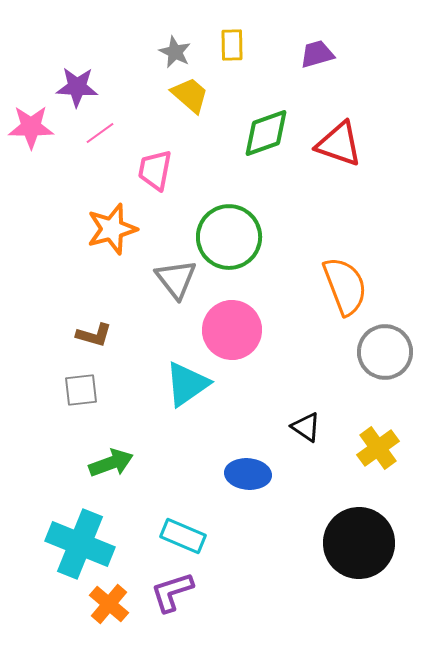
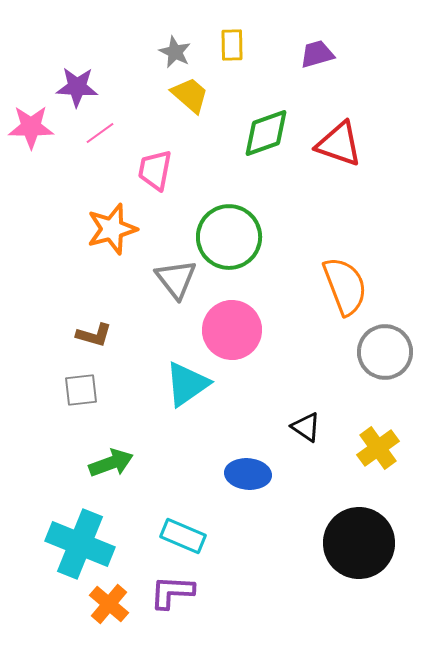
purple L-shape: rotated 21 degrees clockwise
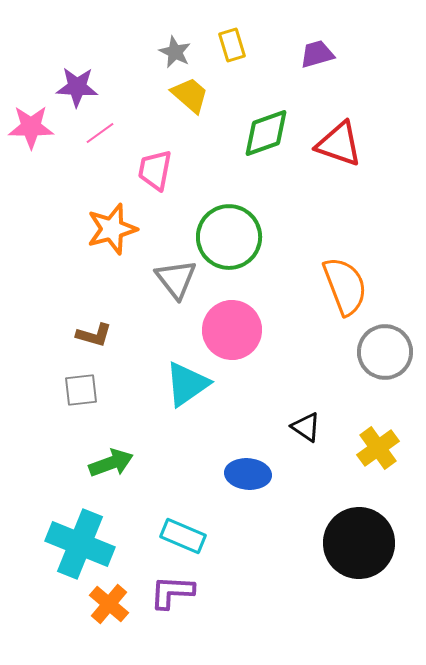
yellow rectangle: rotated 16 degrees counterclockwise
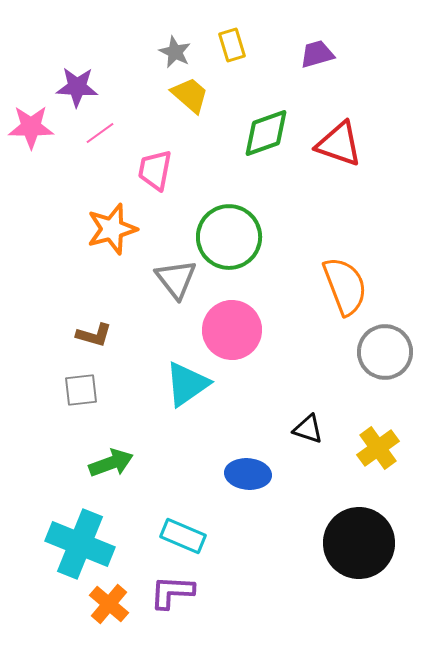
black triangle: moved 2 px right, 2 px down; rotated 16 degrees counterclockwise
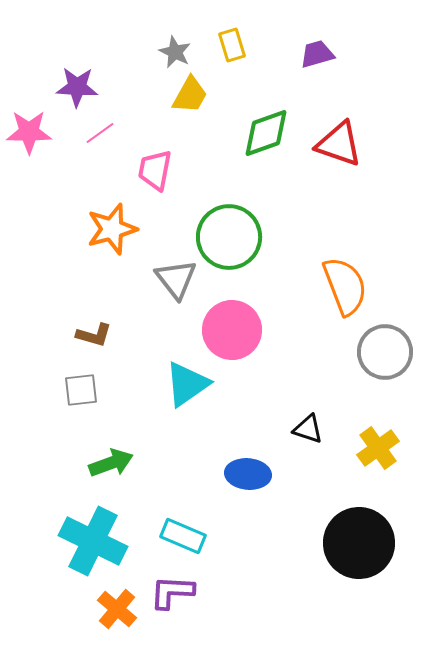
yellow trapezoid: rotated 78 degrees clockwise
pink star: moved 2 px left, 5 px down
cyan cross: moved 13 px right, 3 px up; rotated 4 degrees clockwise
orange cross: moved 8 px right, 5 px down
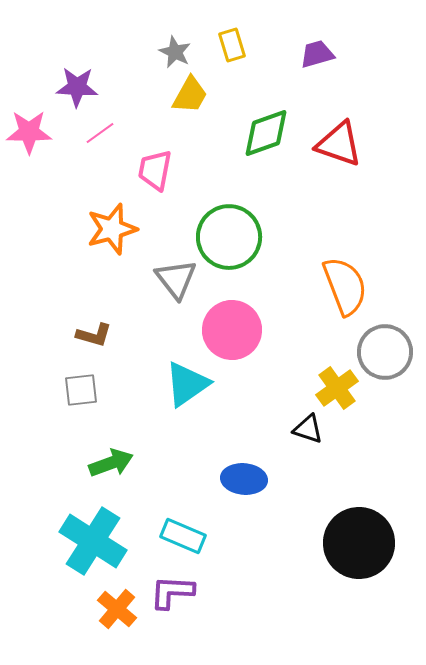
yellow cross: moved 41 px left, 60 px up
blue ellipse: moved 4 px left, 5 px down
cyan cross: rotated 6 degrees clockwise
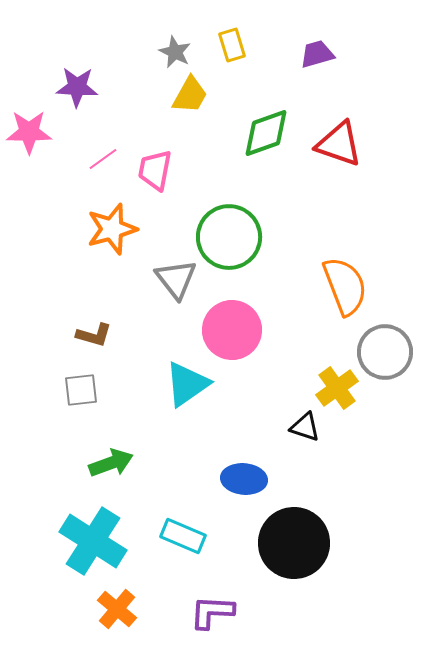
pink line: moved 3 px right, 26 px down
black triangle: moved 3 px left, 2 px up
black circle: moved 65 px left
purple L-shape: moved 40 px right, 20 px down
